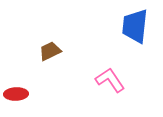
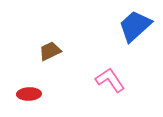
blue trapezoid: rotated 42 degrees clockwise
red ellipse: moved 13 px right
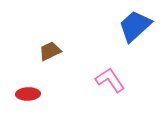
red ellipse: moved 1 px left
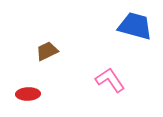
blue trapezoid: rotated 57 degrees clockwise
brown trapezoid: moved 3 px left
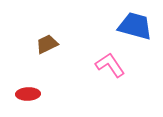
brown trapezoid: moved 7 px up
pink L-shape: moved 15 px up
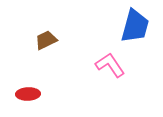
blue trapezoid: rotated 90 degrees clockwise
brown trapezoid: moved 1 px left, 4 px up
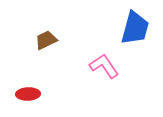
blue trapezoid: moved 2 px down
pink L-shape: moved 6 px left, 1 px down
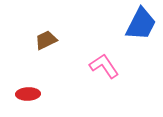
blue trapezoid: moved 6 px right, 4 px up; rotated 12 degrees clockwise
